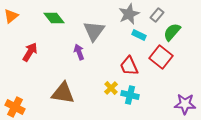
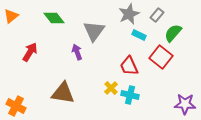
green semicircle: moved 1 px right, 1 px down
purple arrow: moved 2 px left
orange cross: moved 1 px right, 1 px up
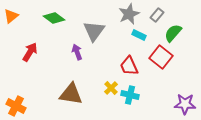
green diamond: rotated 15 degrees counterclockwise
brown triangle: moved 8 px right, 1 px down
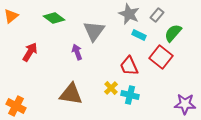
gray star: rotated 25 degrees counterclockwise
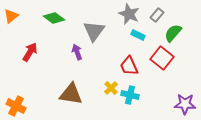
cyan rectangle: moved 1 px left
red square: moved 1 px right, 1 px down
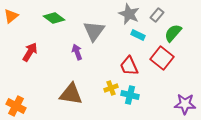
yellow cross: rotated 24 degrees clockwise
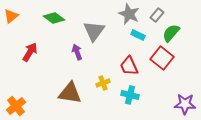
green semicircle: moved 2 px left
yellow cross: moved 8 px left, 5 px up
brown triangle: moved 1 px left, 1 px up
orange cross: rotated 24 degrees clockwise
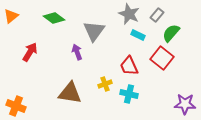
yellow cross: moved 2 px right, 1 px down
cyan cross: moved 1 px left, 1 px up
orange cross: rotated 30 degrees counterclockwise
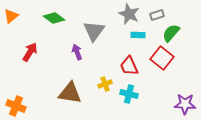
gray rectangle: rotated 32 degrees clockwise
cyan rectangle: rotated 24 degrees counterclockwise
